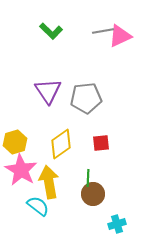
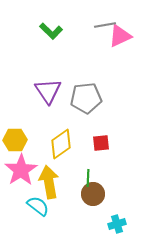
gray line: moved 2 px right, 6 px up
yellow hexagon: moved 2 px up; rotated 15 degrees clockwise
pink star: rotated 8 degrees clockwise
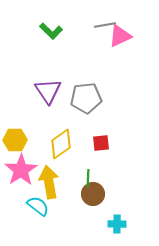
cyan cross: rotated 18 degrees clockwise
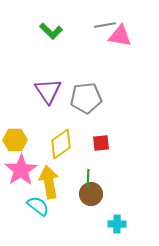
pink triangle: rotated 35 degrees clockwise
brown circle: moved 2 px left
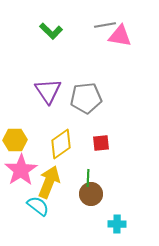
yellow arrow: rotated 32 degrees clockwise
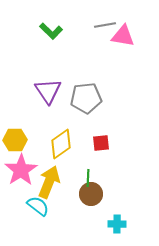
pink triangle: moved 3 px right
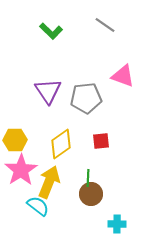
gray line: rotated 45 degrees clockwise
pink triangle: moved 40 px down; rotated 10 degrees clockwise
red square: moved 2 px up
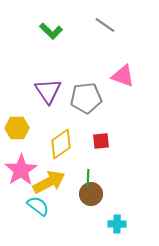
yellow hexagon: moved 2 px right, 12 px up
yellow arrow: rotated 40 degrees clockwise
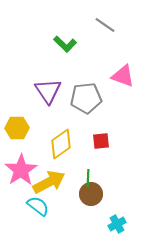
green L-shape: moved 14 px right, 13 px down
cyan cross: rotated 30 degrees counterclockwise
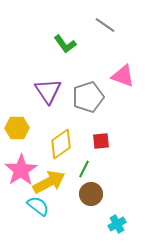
green L-shape: rotated 10 degrees clockwise
gray pentagon: moved 2 px right, 1 px up; rotated 12 degrees counterclockwise
green line: moved 4 px left, 9 px up; rotated 24 degrees clockwise
